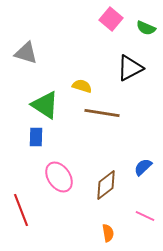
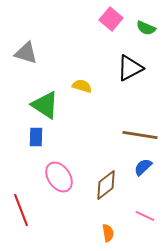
brown line: moved 38 px right, 22 px down
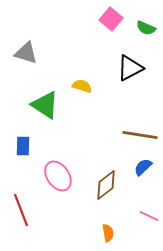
blue rectangle: moved 13 px left, 9 px down
pink ellipse: moved 1 px left, 1 px up
pink line: moved 4 px right
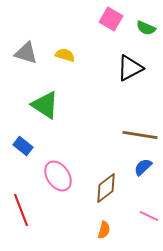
pink square: rotated 10 degrees counterclockwise
yellow semicircle: moved 17 px left, 31 px up
blue rectangle: rotated 54 degrees counterclockwise
brown diamond: moved 3 px down
orange semicircle: moved 4 px left, 3 px up; rotated 24 degrees clockwise
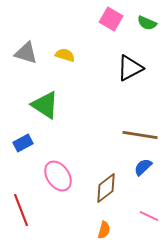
green semicircle: moved 1 px right, 5 px up
blue rectangle: moved 3 px up; rotated 66 degrees counterclockwise
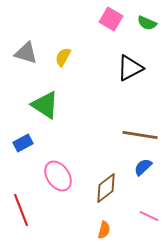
yellow semicircle: moved 2 px left, 2 px down; rotated 78 degrees counterclockwise
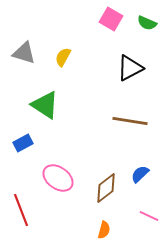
gray triangle: moved 2 px left
brown line: moved 10 px left, 14 px up
blue semicircle: moved 3 px left, 7 px down
pink ellipse: moved 2 px down; rotated 20 degrees counterclockwise
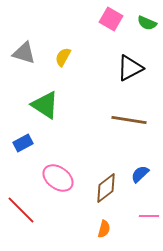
brown line: moved 1 px left, 1 px up
red line: rotated 24 degrees counterclockwise
pink line: rotated 24 degrees counterclockwise
orange semicircle: moved 1 px up
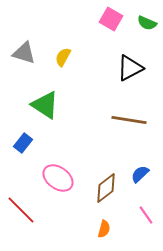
blue rectangle: rotated 24 degrees counterclockwise
pink line: moved 3 px left, 1 px up; rotated 54 degrees clockwise
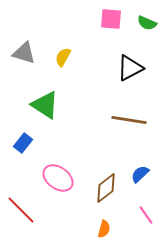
pink square: rotated 25 degrees counterclockwise
